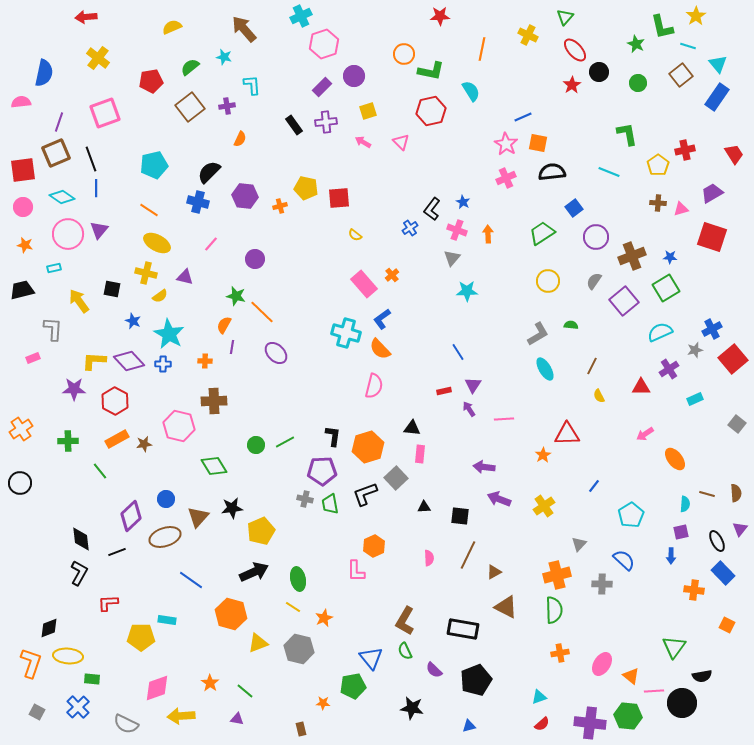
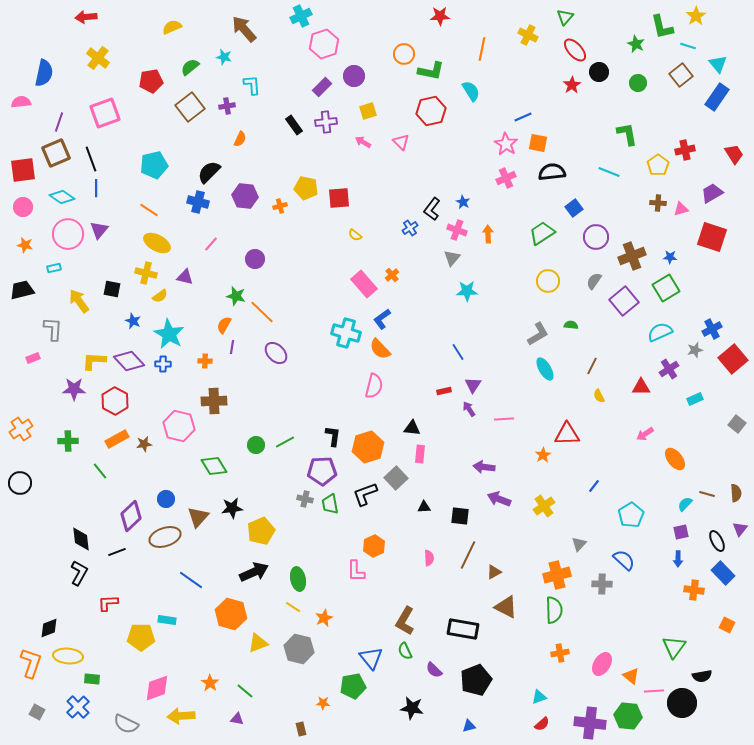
cyan semicircle at (685, 504): rotated 140 degrees counterclockwise
blue arrow at (671, 556): moved 7 px right, 3 px down
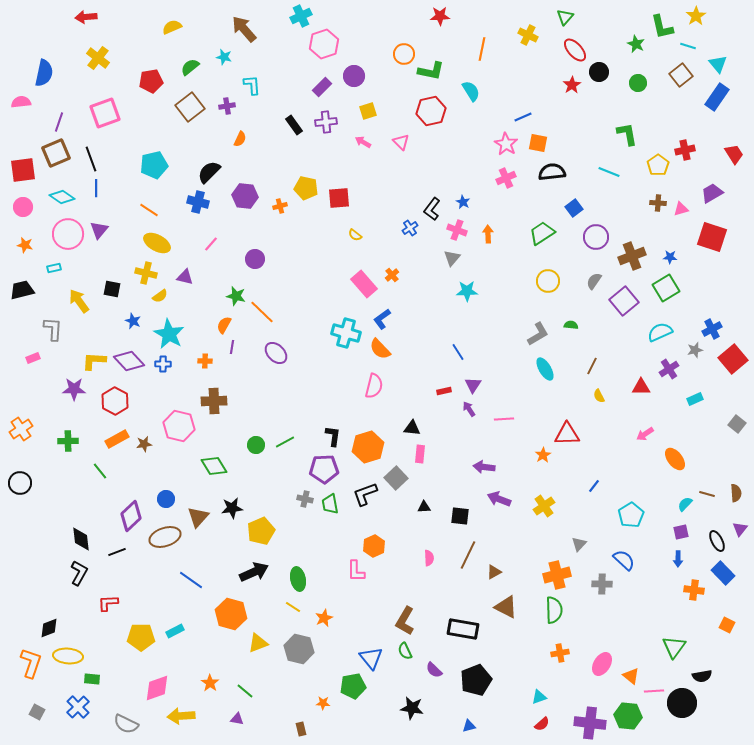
purple pentagon at (322, 471): moved 2 px right, 2 px up
cyan rectangle at (167, 620): moved 8 px right, 11 px down; rotated 36 degrees counterclockwise
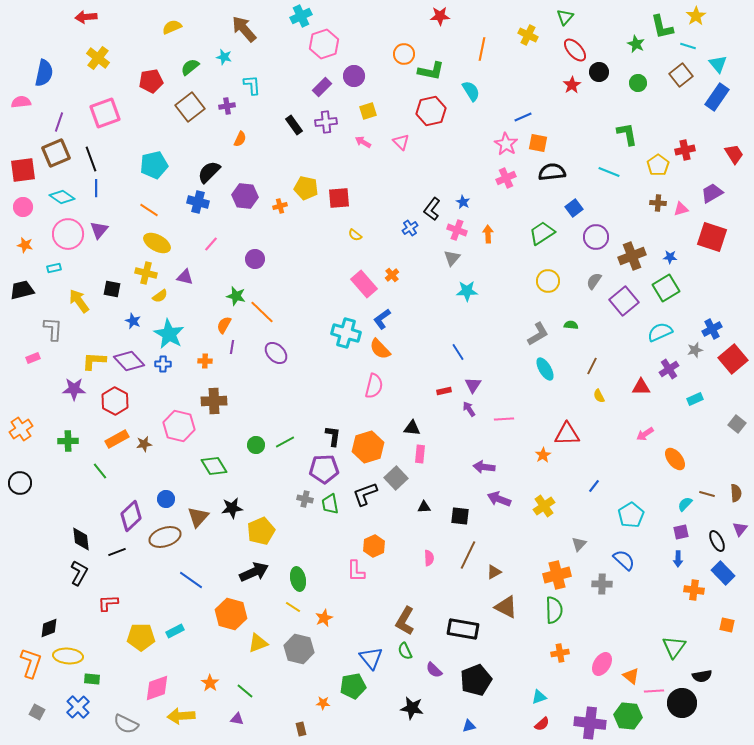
orange square at (727, 625): rotated 14 degrees counterclockwise
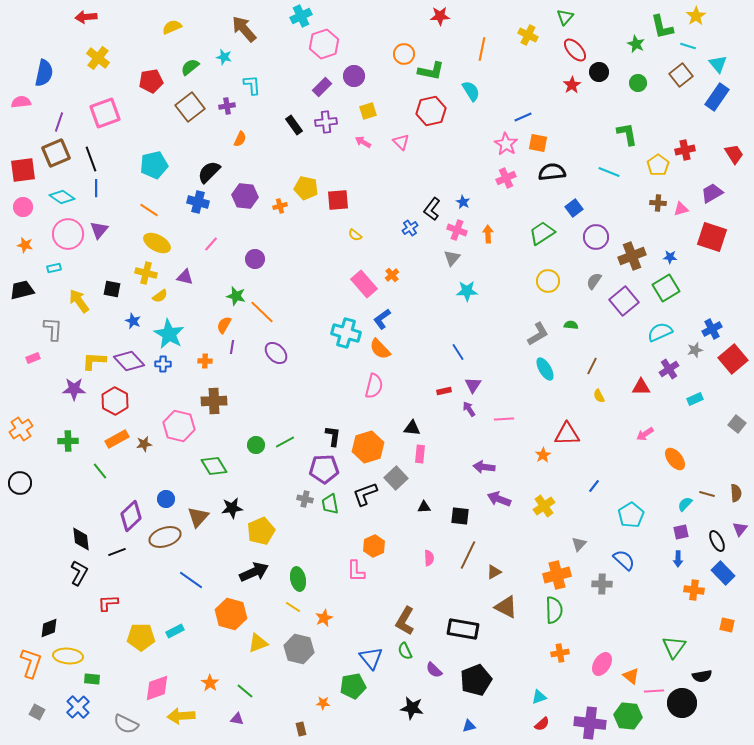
red square at (339, 198): moved 1 px left, 2 px down
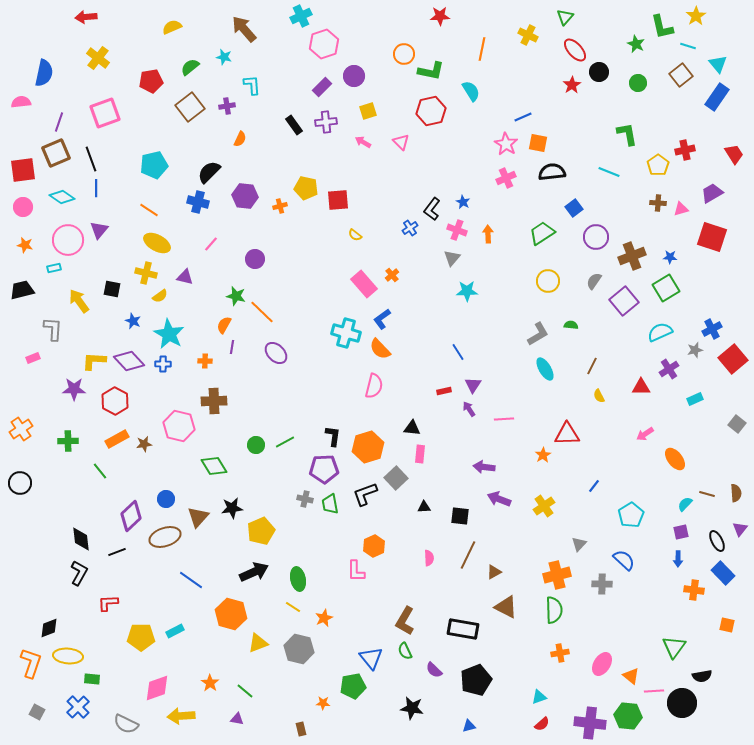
pink circle at (68, 234): moved 6 px down
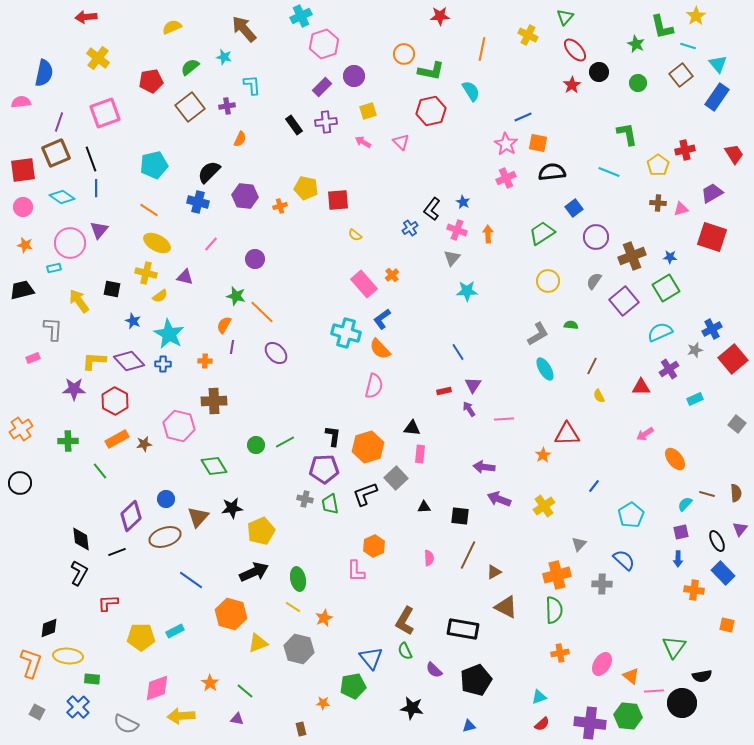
pink circle at (68, 240): moved 2 px right, 3 px down
